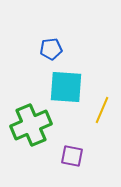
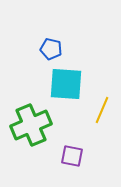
blue pentagon: rotated 20 degrees clockwise
cyan square: moved 3 px up
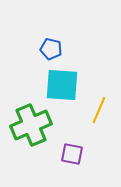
cyan square: moved 4 px left, 1 px down
yellow line: moved 3 px left
purple square: moved 2 px up
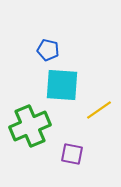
blue pentagon: moved 3 px left, 1 px down
yellow line: rotated 32 degrees clockwise
green cross: moved 1 px left, 1 px down
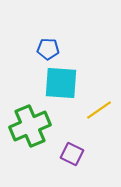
blue pentagon: moved 1 px up; rotated 10 degrees counterclockwise
cyan square: moved 1 px left, 2 px up
purple square: rotated 15 degrees clockwise
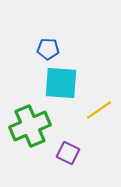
purple square: moved 4 px left, 1 px up
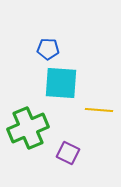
yellow line: rotated 40 degrees clockwise
green cross: moved 2 px left, 2 px down
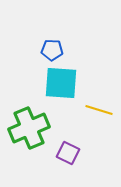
blue pentagon: moved 4 px right, 1 px down
yellow line: rotated 12 degrees clockwise
green cross: moved 1 px right
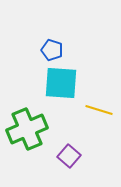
blue pentagon: rotated 15 degrees clockwise
green cross: moved 2 px left, 1 px down
purple square: moved 1 px right, 3 px down; rotated 15 degrees clockwise
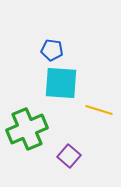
blue pentagon: rotated 10 degrees counterclockwise
